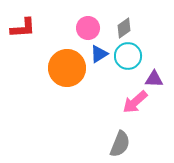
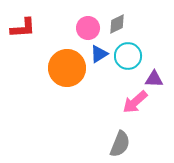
gray diamond: moved 7 px left, 4 px up; rotated 10 degrees clockwise
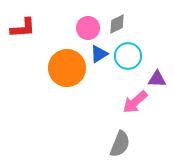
purple triangle: moved 3 px right
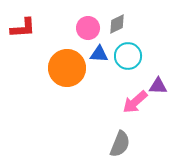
blue triangle: rotated 36 degrees clockwise
purple triangle: moved 1 px right, 7 px down
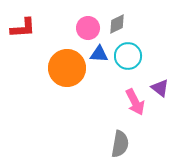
purple triangle: moved 2 px right, 2 px down; rotated 36 degrees clockwise
pink arrow: rotated 76 degrees counterclockwise
gray semicircle: rotated 12 degrees counterclockwise
